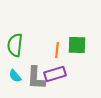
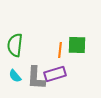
orange line: moved 3 px right
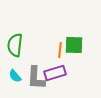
green square: moved 3 px left
purple rectangle: moved 1 px up
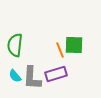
orange line: rotated 28 degrees counterclockwise
purple rectangle: moved 1 px right, 1 px down
gray L-shape: moved 4 px left
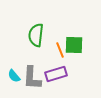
green semicircle: moved 21 px right, 10 px up
cyan semicircle: moved 1 px left
